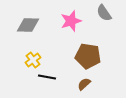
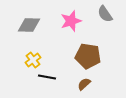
gray semicircle: moved 1 px right, 1 px down
gray diamond: moved 1 px right
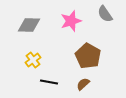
brown pentagon: rotated 20 degrees clockwise
black line: moved 2 px right, 5 px down
brown semicircle: moved 1 px left
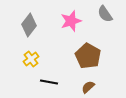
gray diamond: rotated 55 degrees counterclockwise
yellow cross: moved 2 px left, 1 px up
brown semicircle: moved 5 px right, 3 px down
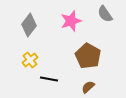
yellow cross: moved 1 px left, 1 px down
black line: moved 3 px up
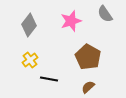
brown pentagon: moved 1 px down
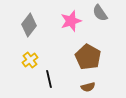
gray semicircle: moved 5 px left, 1 px up
black line: rotated 66 degrees clockwise
brown semicircle: rotated 152 degrees counterclockwise
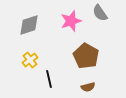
gray diamond: rotated 35 degrees clockwise
brown pentagon: moved 2 px left, 1 px up
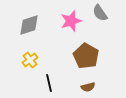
black line: moved 4 px down
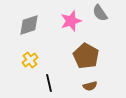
brown semicircle: moved 2 px right, 1 px up
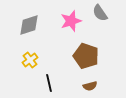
brown pentagon: rotated 10 degrees counterclockwise
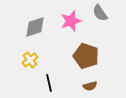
gray diamond: moved 6 px right, 2 px down
